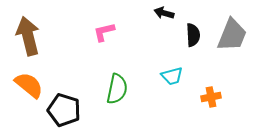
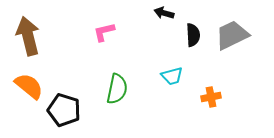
gray trapezoid: rotated 138 degrees counterclockwise
orange semicircle: moved 1 px down
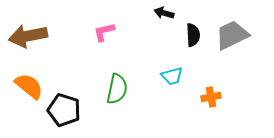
brown arrow: rotated 87 degrees counterclockwise
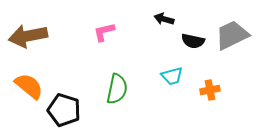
black arrow: moved 6 px down
black semicircle: moved 6 px down; rotated 105 degrees clockwise
orange cross: moved 1 px left, 7 px up
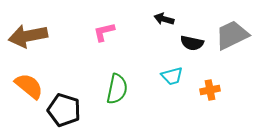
black semicircle: moved 1 px left, 2 px down
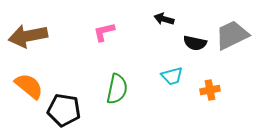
black semicircle: moved 3 px right
black pentagon: rotated 8 degrees counterclockwise
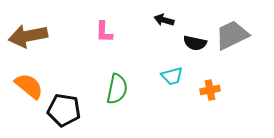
black arrow: moved 1 px down
pink L-shape: rotated 75 degrees counterclockwise
